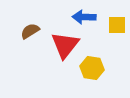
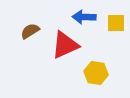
yellow square: moved 1 px left, 2 px up
red triangle: rotated 28 degrees clockwise
yellow hexagon: moved 4 px right, 5 px down
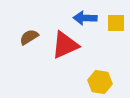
blue arrow: moved 1 px right, 1 px down
brown semicircle: moved 1 px left, 6 px down
yellow hexagon: moved 4 px right, 9 px down
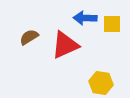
yellow square: moved 4 px left, 1 px down
yellow hexagon: moved 1 px right, 1 px down
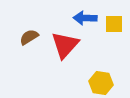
yellow square: moved 2 px right
red triangle: rotated 24 degrees counterclockwise
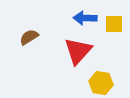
red triangle: moved 13 px right, 6 px down
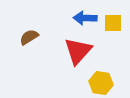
yellow square: moved 1 px left, 1 px up
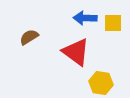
red triangle: moved 2 px left, 1 px down; rotated 36 degrees counterclockwise
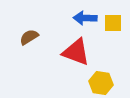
red triangle: rotated 16 degrees counterclockwise
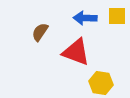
yellow square: moved 4 px right, 7 px up
brown semicircle: moved 11 px right, 5 px up; rotated 24 degrees counterclockwise
